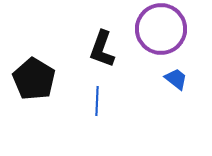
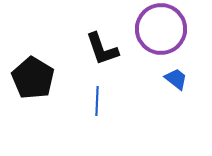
black L-shape: rotated 39 degrees counterclockwise
black pentagon: moved 1 px left, 1 px up
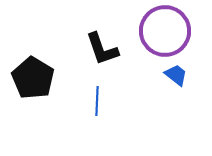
purple circle: moved 4 px right, 2 px down
blue trapezoid: moved 4 px up
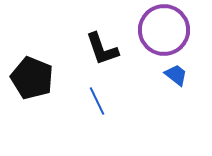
purple circle: moved 1 px left, 1 px up
black pentagon: moved 1 px left; rotated 9 degrees counterclockwise
blue line: rotated 28 degrees counterclockwise
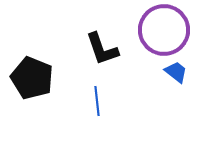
blue trapezoid: moved 3 px up
blue line: rotated 20 degrees clockwise
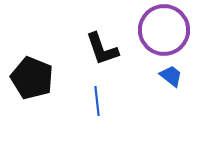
blue trapezoid: moved 5 px left, 4 px down
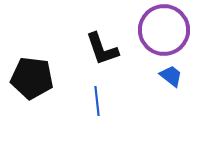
black pentagon: rotated 15 degrees counterclockwise
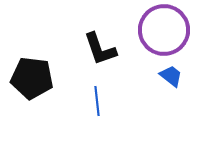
black L-shape: moved 2 px left
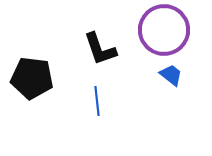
blue trapezoid: moved 1 px up
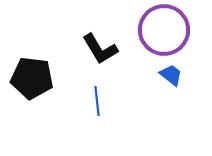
black L-shape: rotated 12 degrees counterclockwise
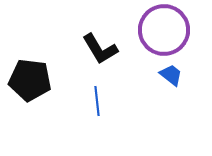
black pentagon: moved 2 px left, 2 px down
